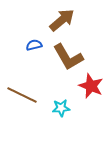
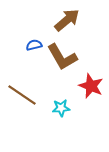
brown arrow: moved 5 px right
brown L-shape: moved 6 px left
brown line: rotated 8 degrees clockwise
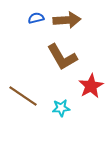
brown arrow: rotated 36 degrees clockwise
blue semicircle: moved 2 px right, 27 px up
red star: rotated 20 degrees clockwise
brown line: moved 1 px right, 1 px down
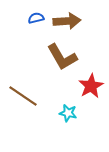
brown arrow: moved 1 px down
cyan star: moved 7 px right, 5 px down; rotated 18 degrees clockwise
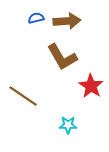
red star: rotated 10 degrees counterclockwise
cyan star: moved 12 px down; rotated 12 degrees counterclockwise
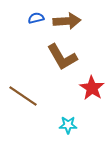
red star: moved 1 px right, 2 px down
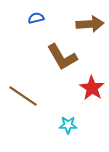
brown arrow: moved 23 px right, 3 px down
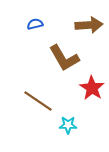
blue semicircle: moved 1 px left, 6 px down
brown arrow: moved 1 px left, 1 px down
brown L-shape: moved 2 px right, 1 px down
brown line: moved 15 px right, 5 px down
